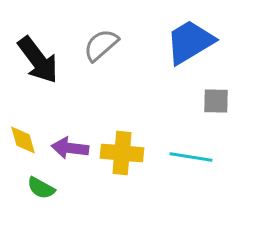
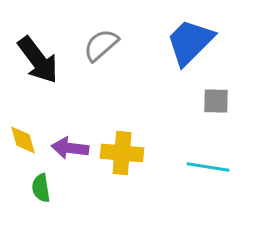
blue trapezoid: rotated 14 degrees counterclockwise
cyan line: moved 17 px right, 10 px down
green semicircle: rotated 52 degrees clockwise
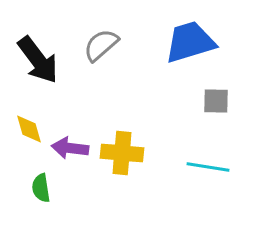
blue trapezoid: rotated 28 degrees clockwise
yellow diamond: moved 6 px right, 11 px up
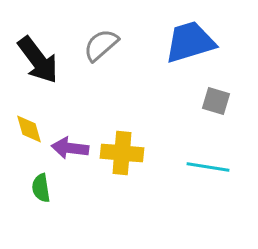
gray square: rotated 16 degrees clockwise
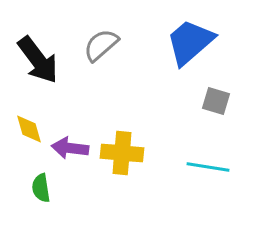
blue trapezoid: rotated 24 degrees counterclockwise
